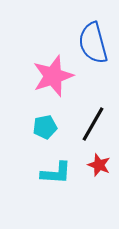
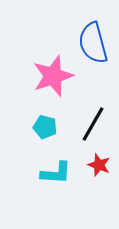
cyan pentagon: rotated 25 degrees clockwise
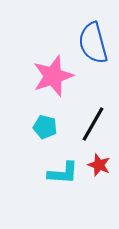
cyan L-shape: moved 7 px right
